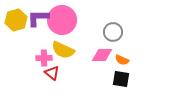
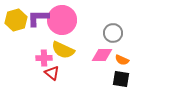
gray circle: moved 1 px down
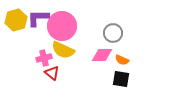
pink circle: moved 6 px down
pink cross: rotated 14 degrees counterclockwise
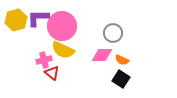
pink cross: moved 2 px down
black square: rotated 24 degrees clockwise
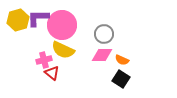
yellow hexagon: moved 2 px right
pink circle: moved 1 px up
gray circle: moved 9 px left, 1 px down
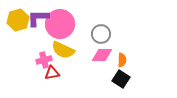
pink circle: moved 2 px left, 1 px up
gray circle: moved 3 px left
orange semicircle: rotated 112 degrees counterclockwise
red triangle: rotated 49 degrees counterclockwise
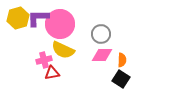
yellow hexagon: moved 2 px up
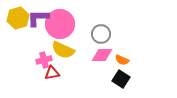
orange semicircle: rotated 112 degrees clockwise
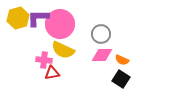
pink cross: rotated 21 degrees clockwise
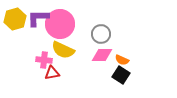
yellow hexagon: moved 3 px left, 1 px down
black square: moved 4 px up
